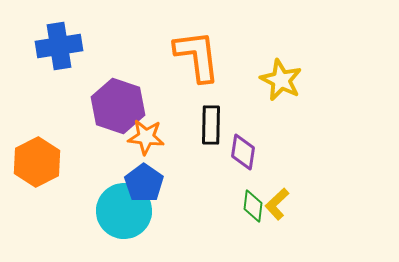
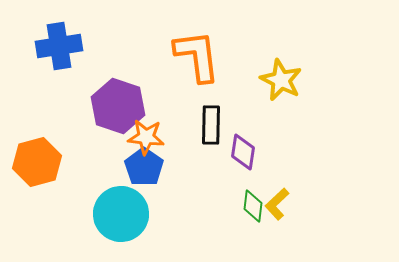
orange hexagon: rotated 12 degrees clockwise
blue pentagon: moved 16 px up
cyan circle: moved 3 px left, 3 px down
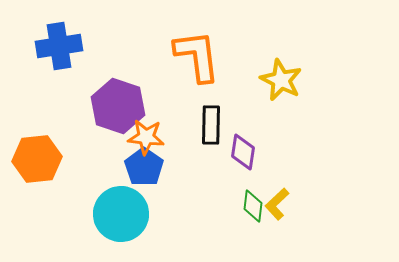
orange hexagon: moved 3 px up; rotated 9 degrees clockwise
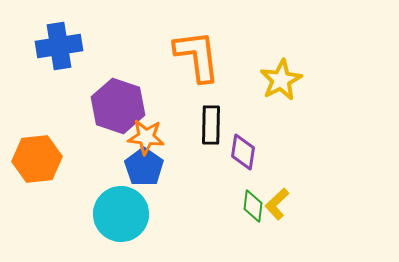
yellow star: rotated 18 degrees clockwise
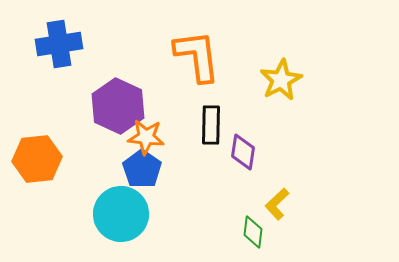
blue cross: moved 2 px up
purple hexagon: rotated 6 degrees clockwise
blue pentagon: moved 2 px left, 2 px down
green diamond: moved 26 px down
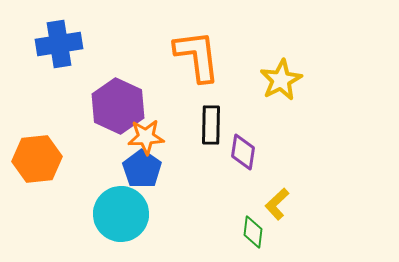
orange star: rotated 9 degrees counterclockwise
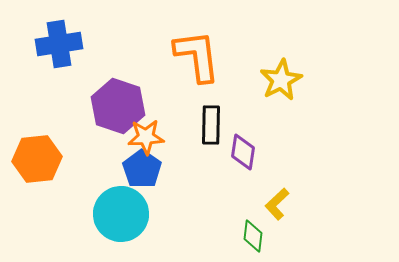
purple hexagon: rotated 6 degrees counterclockwise
green diamond: moved 4 px down
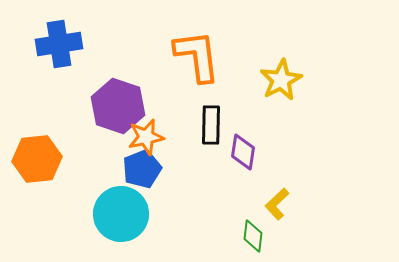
orange star: rotated 9 degrees counterclockwise
blue pentagon: rotated 15 degrees clockwise
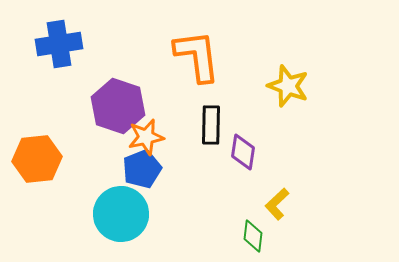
yellow star: moved 7 px right, 6 px down; rotated 24 degrees counterclockwise
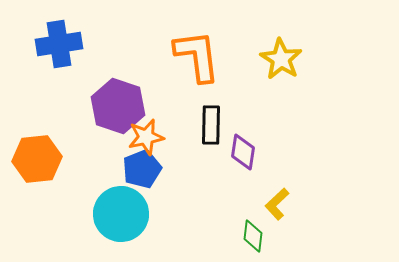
yellow star: moved 7 px left, 27 px up; rotated 12 degrees clockwise
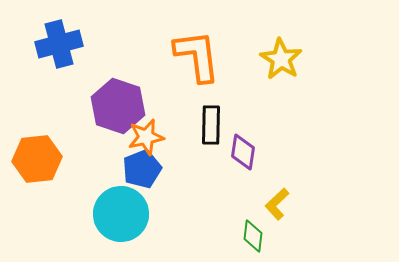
blue cross: rotated 6 degrees counterclockwise
